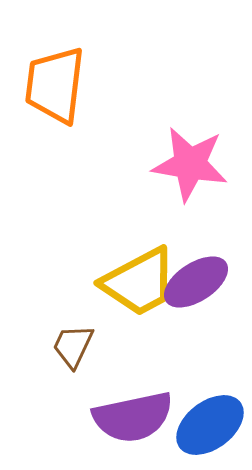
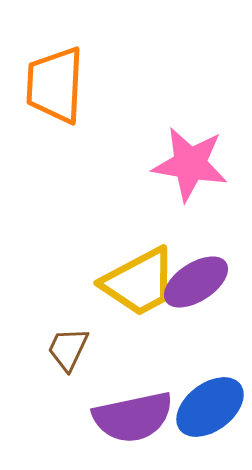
orange trapezoid: rotated 4 degrees counterclockwise
brown trapezoid: moved 5 px left, 3 px down
blue ellipse: moved 18 px up
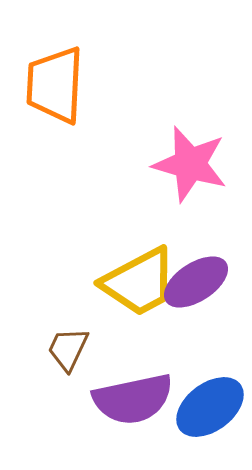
pink star: rotated 6 degrees clockwise
purple semicircle: moved 18 px up
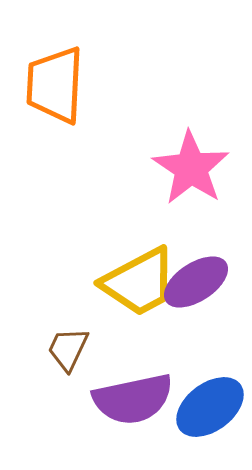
pink star: moved 1 px right, 4 px down; rotated 18 degrees clockwise
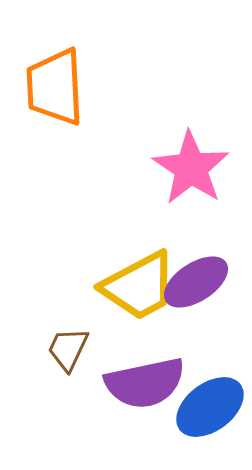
orange trapezoid: moved 2 px down; rotated 6 degrees counterclockwise
yellow trapezoid: moved 4 px down
purple semicircle: moved 12 px right, 16 px up
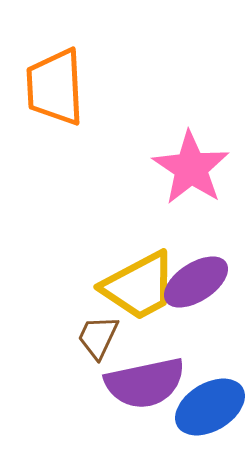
brown trapezoid: moved 30 px right, 12 px up
blue ellipse: rotated 6 degrees clockwise
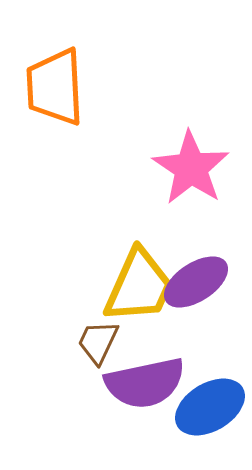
yellow trapezoid: rotated 38 degrees counterclockwise
brown trapezoid: moved 5 px down
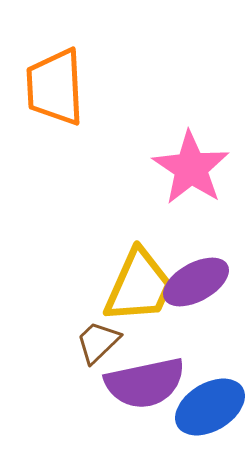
purple ellipse: rotated 4 degrees clockwise
brown trapezoid: rotated 21 degrees clockwise
